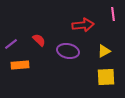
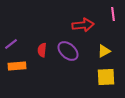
red semicircle: moved 3 px right, 10 px down; rotated 128 degrees counterclockwise
purple ellipse: rotated 30 degrees clockwise
orange rectangle: moved 3 px left, 1 px down
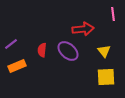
red arrow: moved 4 px down
yellow triangle: rotated 40 degrees counterclockwise
orange rectangle: rotated 18 degrees counterclockwise
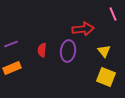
pink line: rotated 16 degrees counterclockwise
purple line: rotated 16 degrees clockwise
purple ellipse: rotated 55 degrees clockwise
orange rectangle: moved 5 px left, 2 px down
yellow square: rotated 24 degrees clockwise
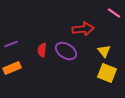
pink line: moved 1 px right, 1 px up; rotated 32 degrees counterclockwise
purple ellipse: moved 2 px left; rotated 65 degrees counterclockwise
yellow square: moved 1 px right, 4 px up
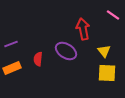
pink line: moved 1 px left, 2 px down
red arrow: rotated 95 degrees counterclockwise
red semicircle: moved 4 px left, 9 px down
yellow square: rotated 18 degrees counterclockwise
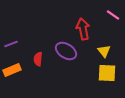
orange rectangle: moved 2 px down
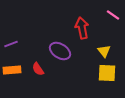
red arrow: moved 1 px left, 1 px up
purple ellipse: moved 6 px left
red semicircle: moved 10 px down; rotated 40 degrees counterclockwise
orange rectangle: rotated 18 degrees clockwise
